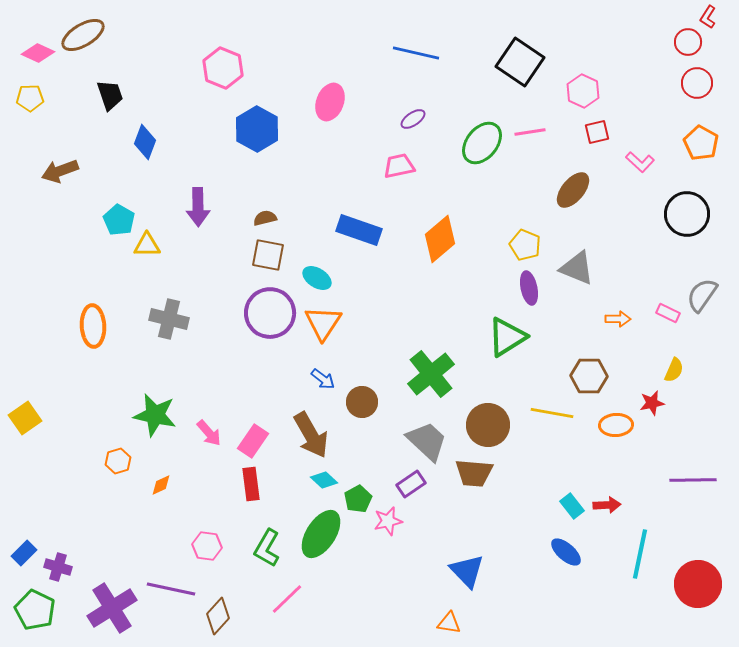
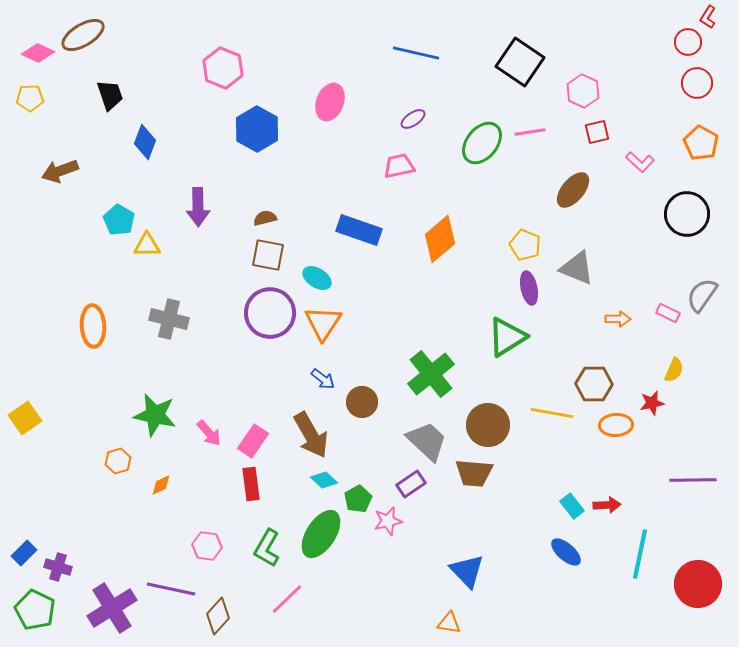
brown hexagon at (589, 376): moved 5 px right, 8 px down
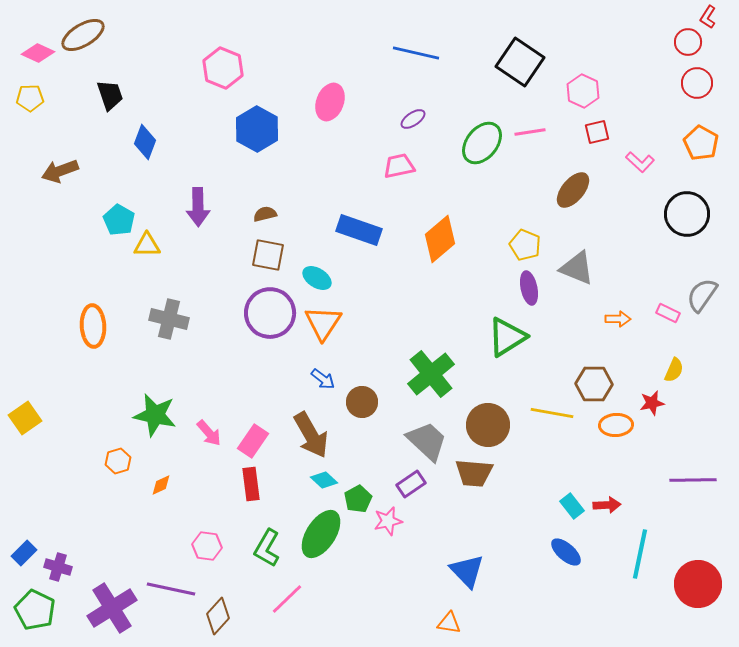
brown semicircle at (265, 218): moved 4 px up
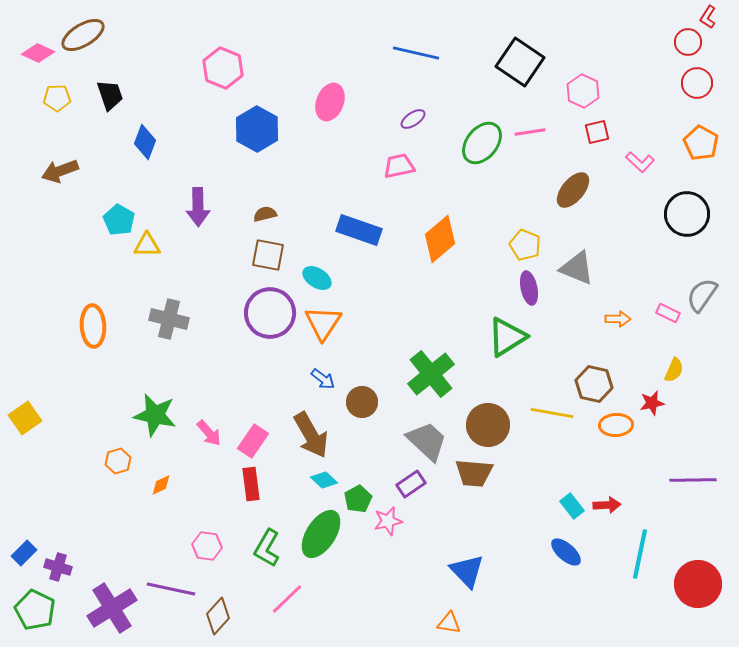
yellow pentagon at (30, 98): moved 27 px right
brown hexagon at (594, 384): rotated 12 degrees clockwise
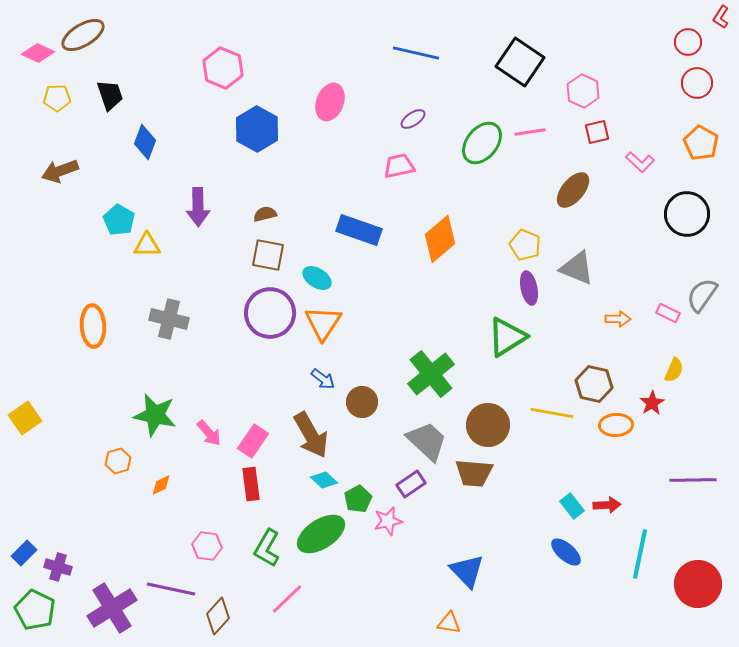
red L-shape at (708, 17): moved 13 px right
red star at (652, 403): rotated 20 degrees counterclockwise
green ellipse at (321, 534): rotated 24 degrees clockwise
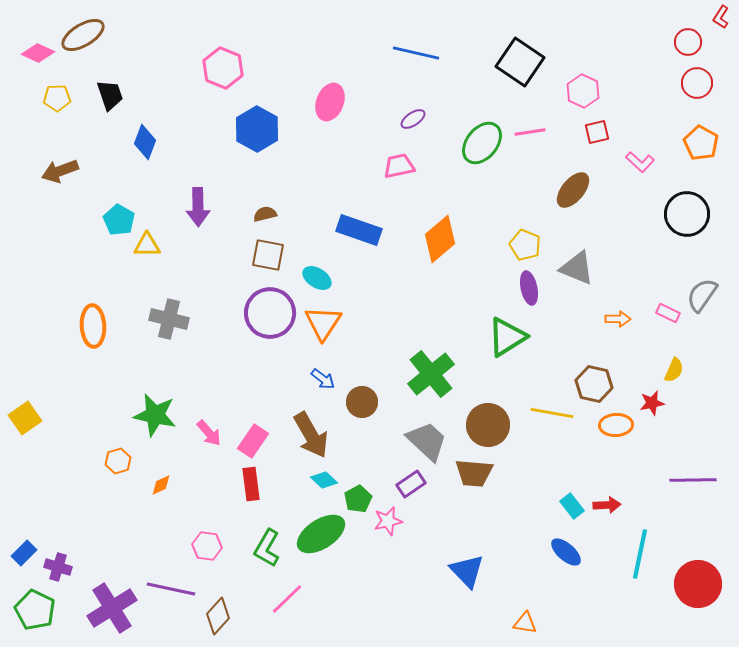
red star at (652, 403): rotated 20 degrees clockwise
orange triangle at (449, 623): moved 76 px right
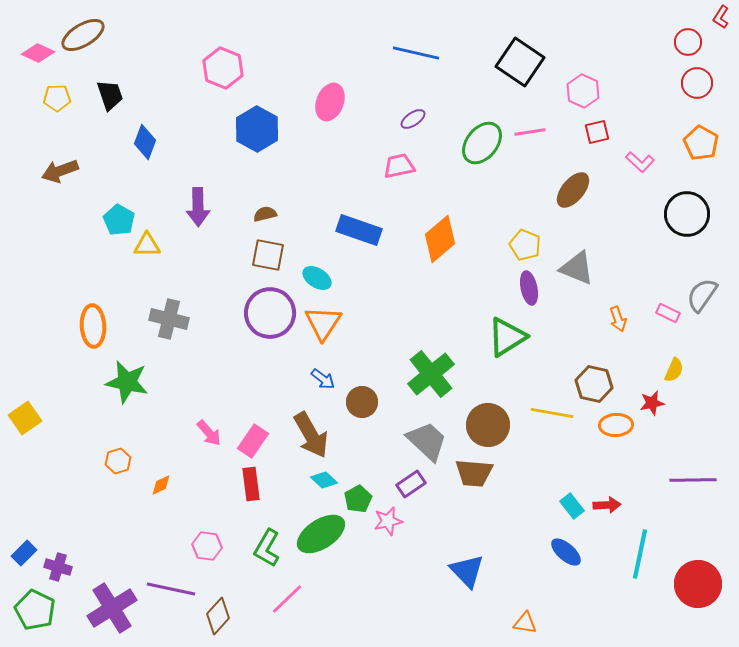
orange arrow at (618, 319): rotated 70 degrees clockwise
green star at (155, 415): moved 28 px left, 33 px up
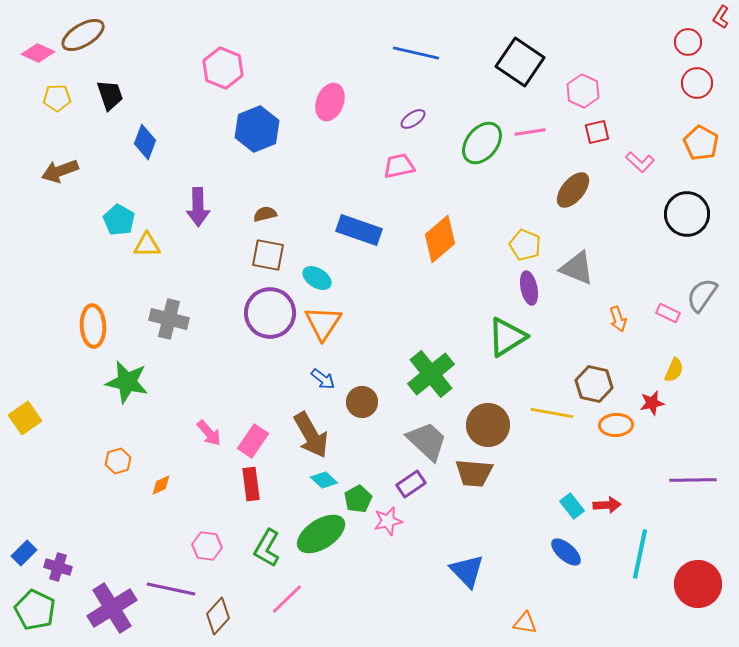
blue hexagon at (257, 129): rotated 9 degrees clockwise
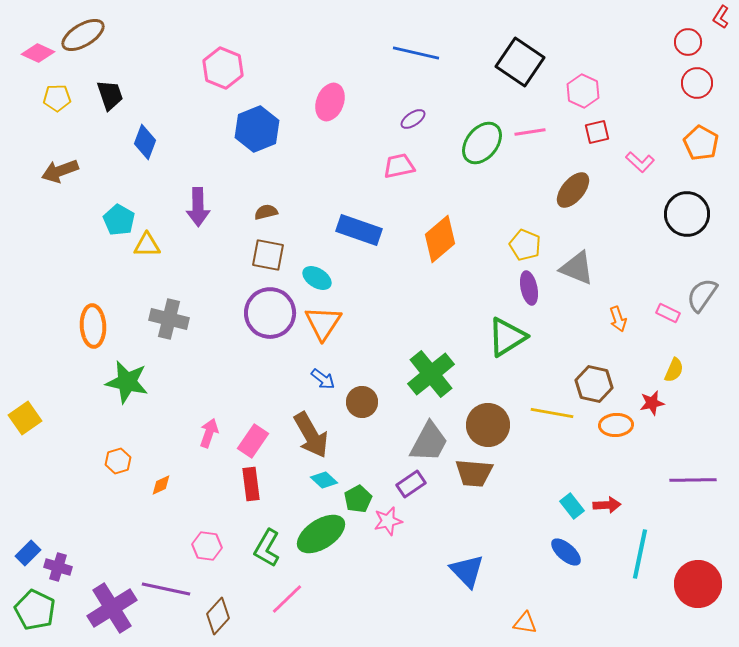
brown semicircle at (265, 214): moved 1 px right, 2 px up
pink arrow at (209, 433): rotated 120 degrees counterclockwise
gray trapezoid at (427, 441): moved 2 px right, 1 px down; rotated 75 degrees clockwise
blue rectangle at (24, 553): moved 4 px right
purple line at (171, 589): moved 5 px left
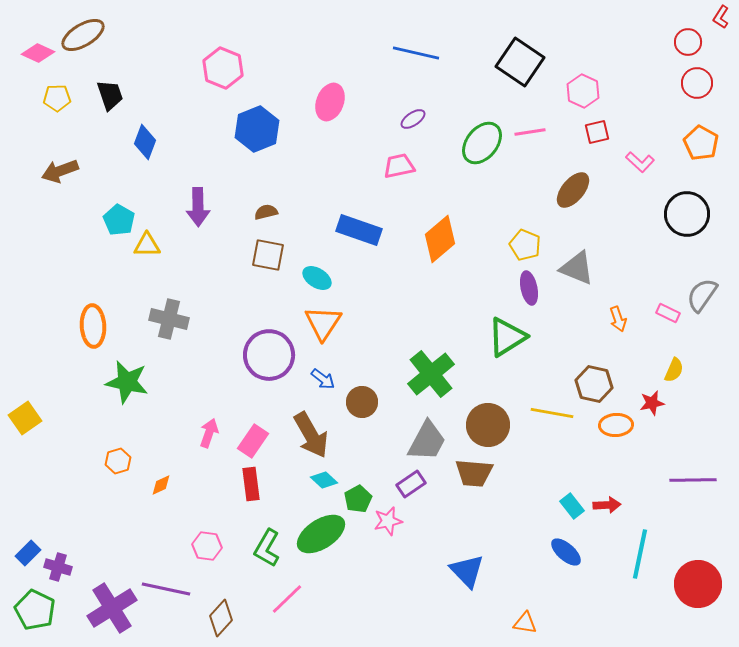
purple circle at (270, 313): moved 1 px left, 42 px down
gray trapezoid at (429, 442): moved 2 px left, 1 px up
brown diamond at (218, 616): moved 3 px right, 2 px down
